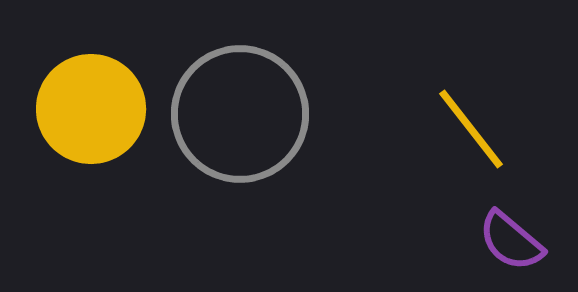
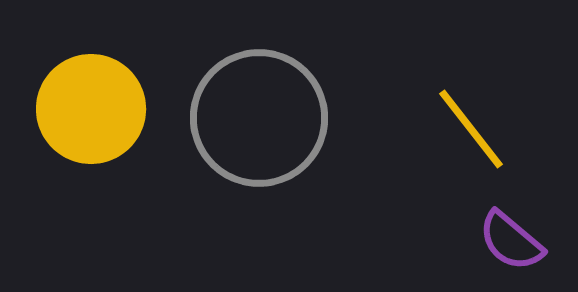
gray circle: moved 19 px right, 4 px down
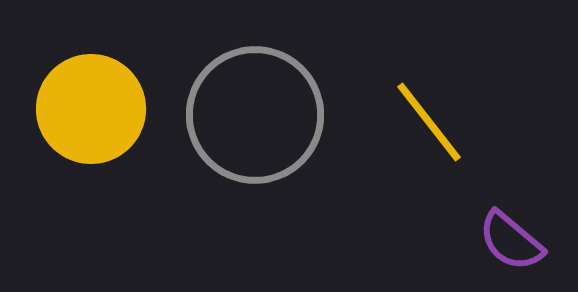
gray circle: moved 4 px left, 3 px up
yellow line: moved 42 px left, 7 px up
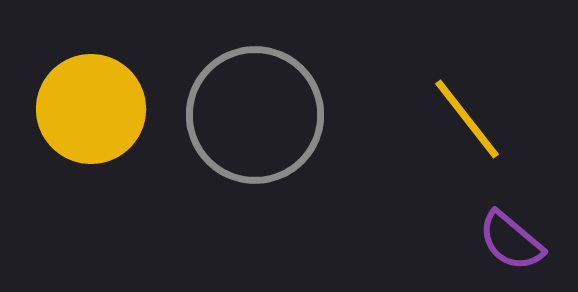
yellow line: moved 38 px right, 3 px up
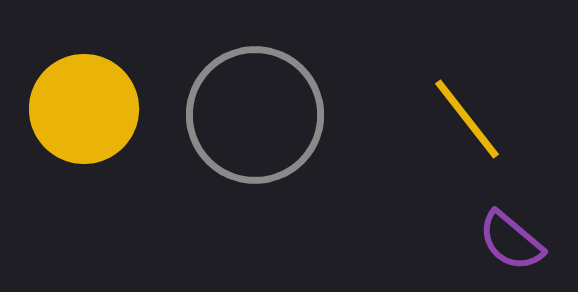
yellow circle: moved 7 px left
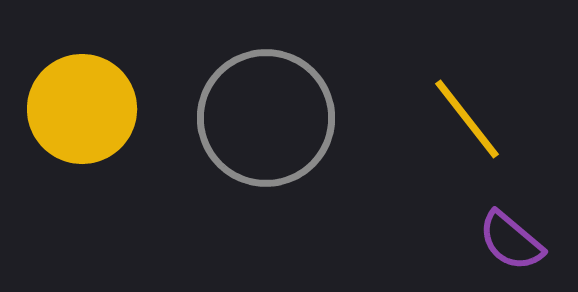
yellow circle: moved 2 px left
gray circle: moved 11 px right, 3 px down
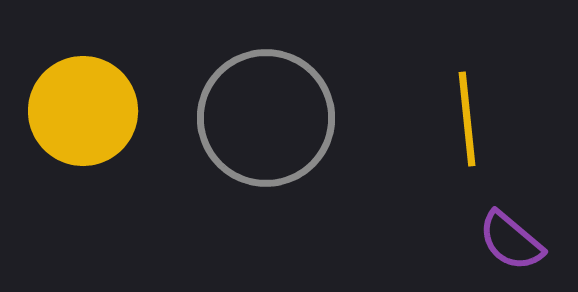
yellow circle: moved 1 px right, 2 px down
yellow line: rotated 32 degrees clockwise
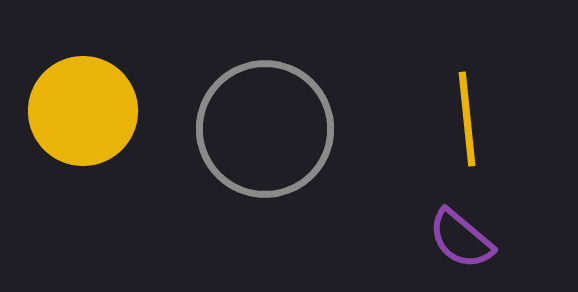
gray circle: moved 1 px left, 11 px down
purple semicircle: moved 50 px left, 2 px up
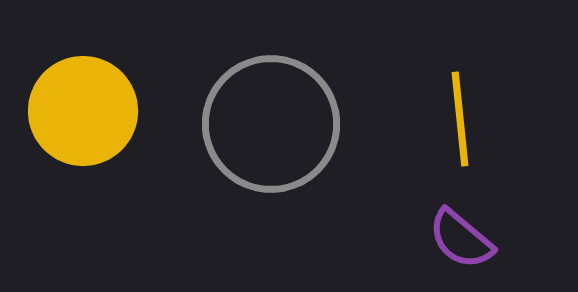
yellow line: moved 7 px left
gray circle: moved 6 px right, 5 px up
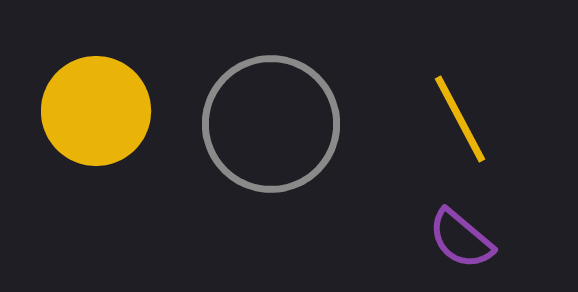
yellow circle: moved 13 px right
yellow line: rotated 22 degrees counterclockwise
